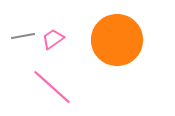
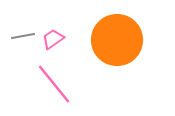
pink line: moved 2 px right, 3 px up; rotated 9 degrees clockwise
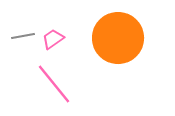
orange circle: moved 1 px right, 2 px up
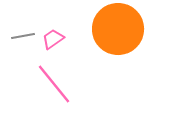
orange circle: moved 9 px up
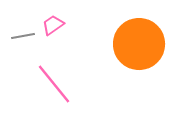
orange circle: moved 21 px right, 15 px down
pink trapezoid: moved 14 px up
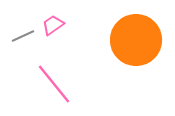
gray line: rotated 15 degrees counterclockwise
orange circle: moved 3 px left, 4 px up
